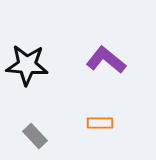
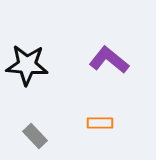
purple L-shape: moved 3 px right
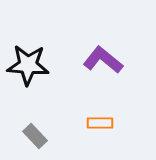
purple L-shape: moved 6 px left
black star: moved 1 px right
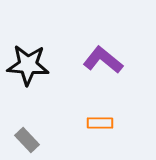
gray rectangle: moved 8 px left, 4 px down
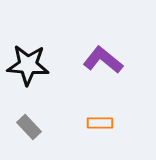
gray rectangle: moved 2 px right, 13 px up
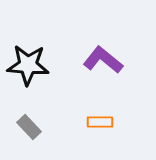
orange rectangle: moved 1 px up
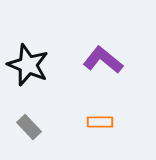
black star: rotated 18 degrees clockwise
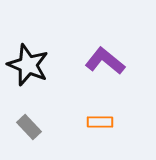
purple L-shape: moved 2 px right, 1 px down
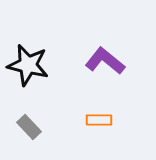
black star: rotated 9 degrees counterclockwise
orange rectangle: moved 1 px left, 2 px up
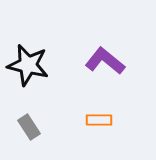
gray rectangle: rotated 10 degrees clockwise
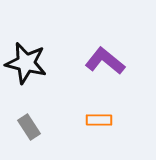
black star: moved 2 px left, 2 px up
